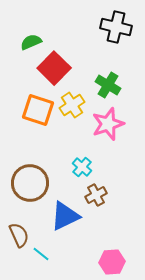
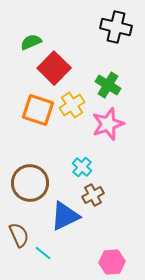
brown cross: moved 3 px left
cyan line: moved 2 px right, 1 px up
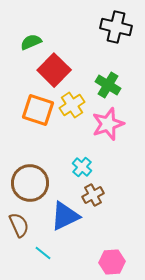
red square: moved 2 px down
brown semicircle: moved 10 px up
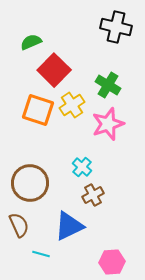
blue triangle: moved 4 px right, 10 px down
cyan line: moved 2 px left, 1 px down; rotated 24 degrees counterclockwise
